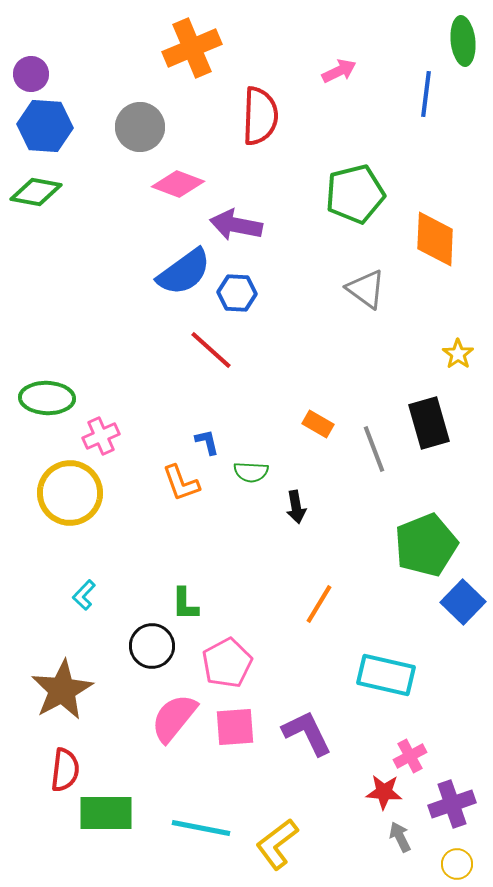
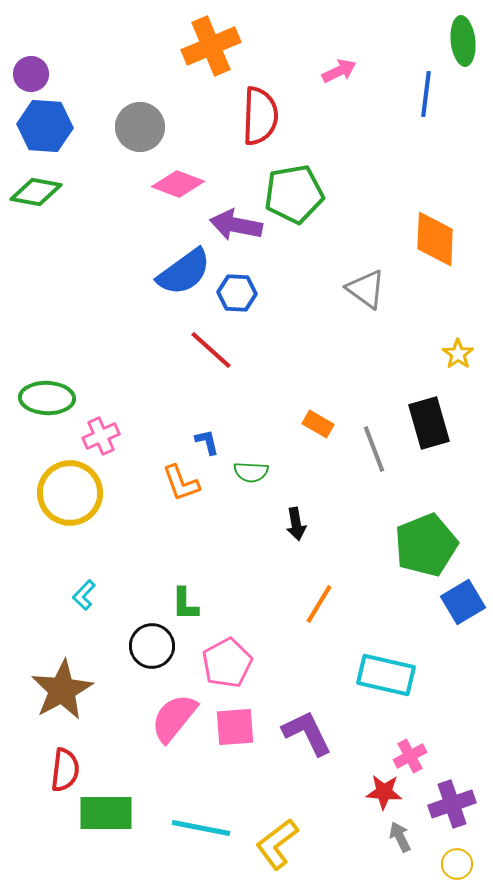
orange cross at (192, 48): moved 19 px right, 2 px up
green pentagon at (355, 194): moved 61 px left; rotated 4 degrees clockwise
black arrow at (296, 507): moved 17 px down
blue square at (463, 602): rotated 15 degrees clockwise
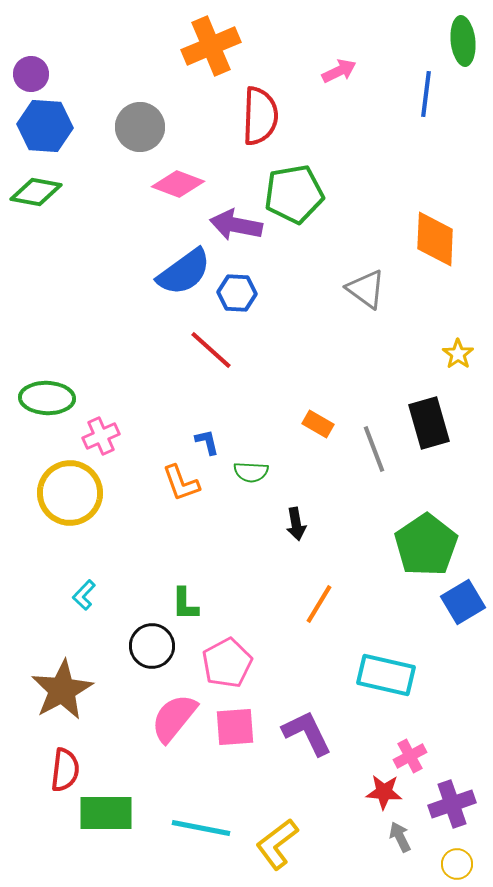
green pentagon at (426, 545): rotated 12 degrees counterclockwise
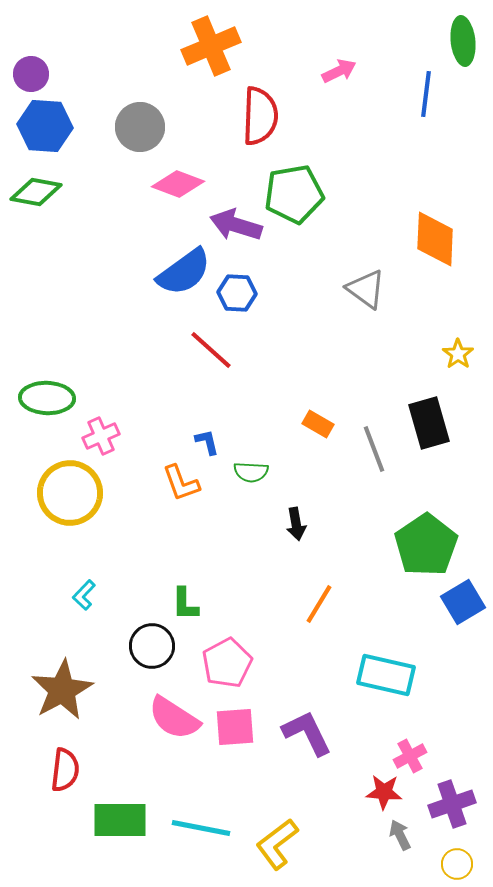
purple arrow at (236, 225): rotated 6 degrees clockwise
pink semicircle at (174, 718): rotated 96 degrees counterclockwise
green rectangle at (106, 813): moved 14 px right, 7 px down
gray arrow at (400, 837): moved 2 px up
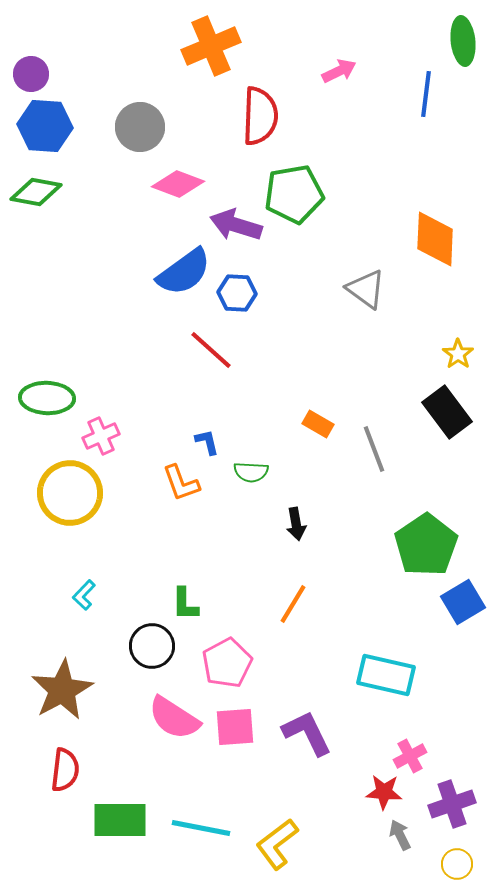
black rectangle at (429, 423): moved 18 px right, 11 px up; rotated 21 degrees counterclockwise
orange line at (319, 604): moved 26 px left
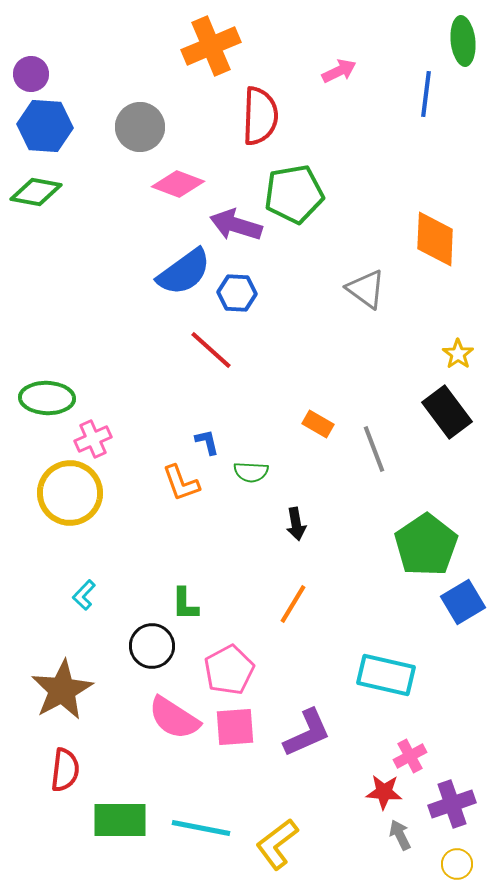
pink cross at (101, 436): moved 8 px left, 3 px down
pink pentagon at (227, 663): moved 2 px right, 7 px down
purple L-shape at (307, 733): rotated 92 degrees clockwise
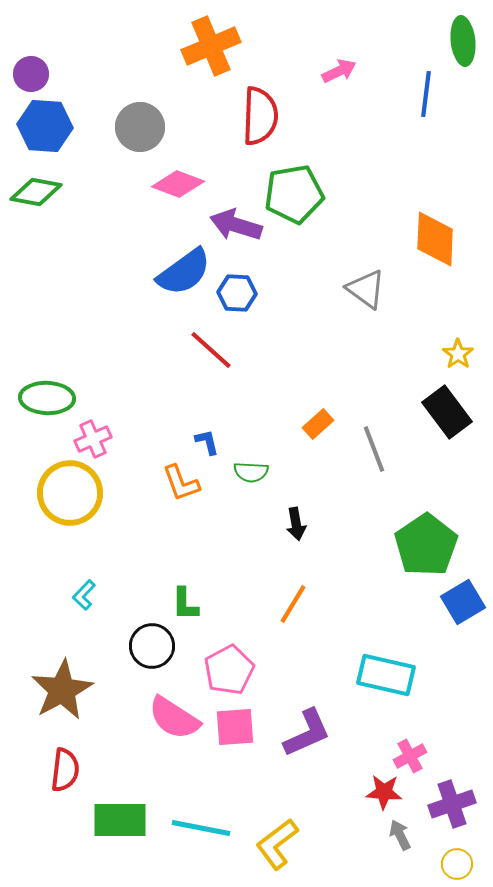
orange rectangle at (318, 424): rotated 72 degrees counterclockwise
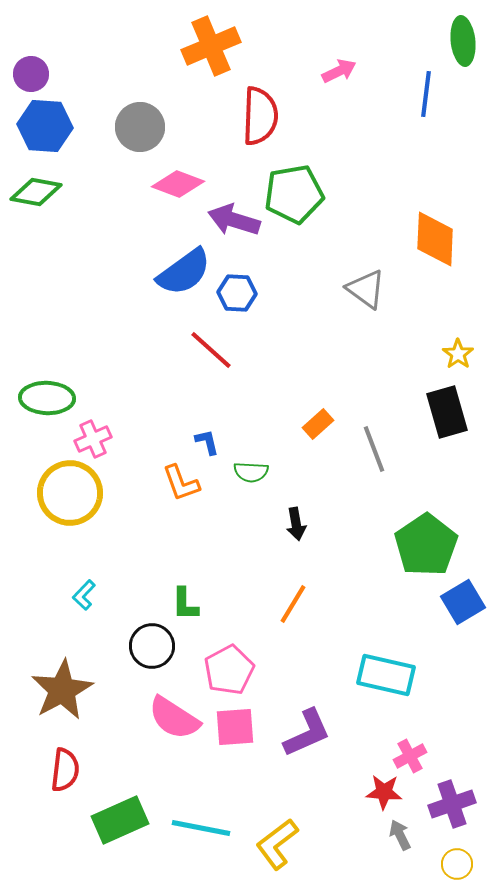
purple arrow at (236, 225): moved 2 px left, 5 px up
black rectangle at (447, 412): rotated 21 degrees clockwise
green rectangle at (120, 820): rotated 24 degrees counterclockwise
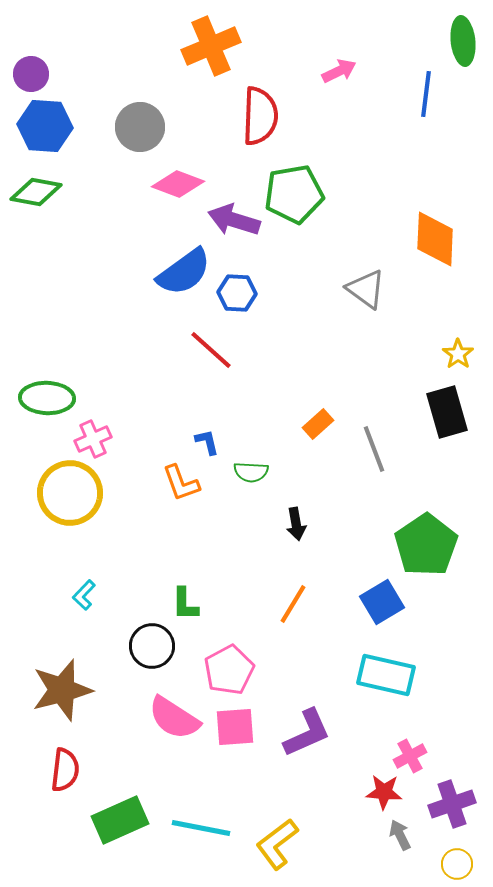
blue square at (463, 602): moved 81 px left
brown star at (62, 690): rotated 14 degrees clockwise
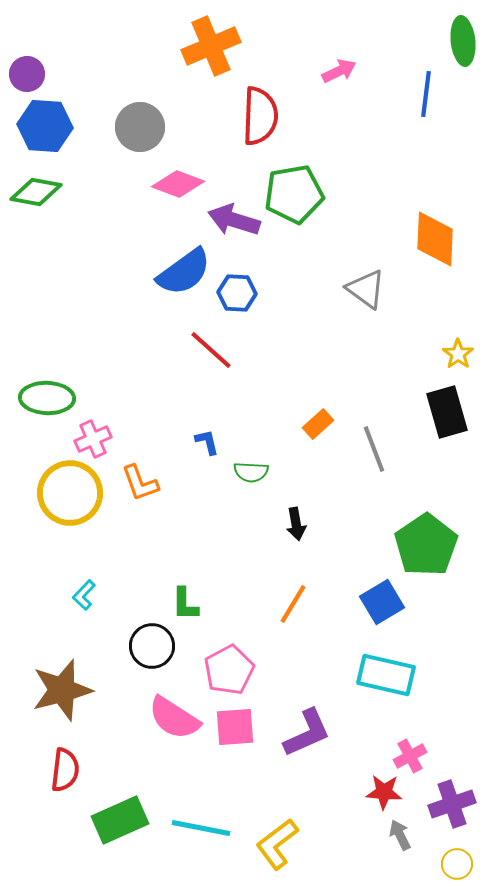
purple circle at (31, 74): moved 4 px left
orange L-shape at (181, 483): moved 41 px left
